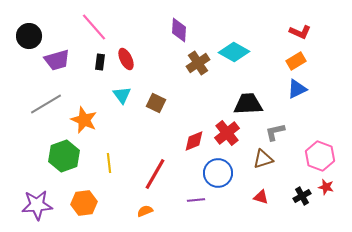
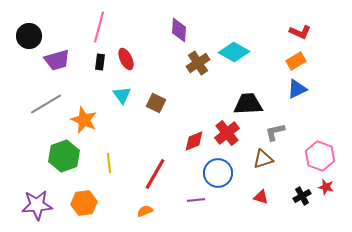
pink line: moved 5 px right; rotated 56 degrees clockwise
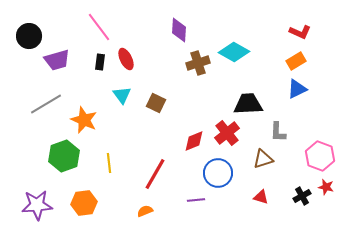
pink line: rotated 52 degrees counterclockwise
brown cross: rotated 15 degrees clockwise
gray L-shape: moved 3 px right; rotated 75 degrees counterclockwise
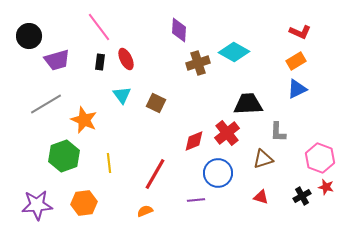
pink hexagon: moved 2 px down
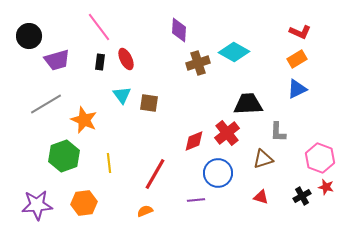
orange rectangle: moved 1 px right, 2 px up
brown square: moved 7 px left; rotated 18 degrees counterclockwise
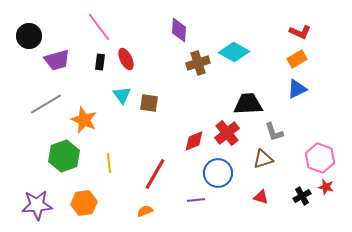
gray L-shape: moved 4 px left; rotated 20 degrees counterclockwise
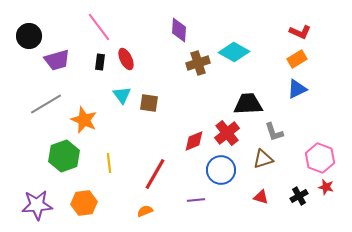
blue circle: moved 3 px right, 3 px up
black cross: moved 3 px left
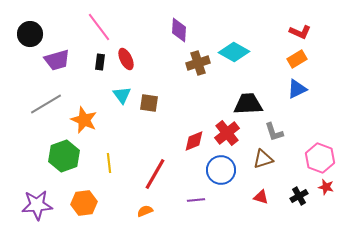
black circle: moved 1 px right, 2 px up
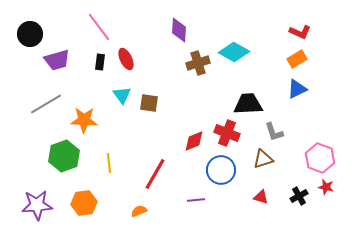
orange star: rotated 20 degrees counterclockwise
red cross: rotated 30 degrees counterclockwise
orange semicircle: moved 6 px left
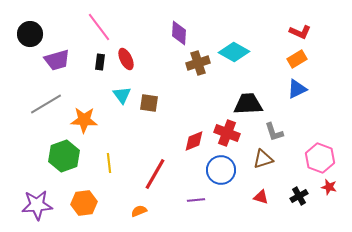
purple diamond: moved 3 px down
red star: moved 3 px right
